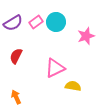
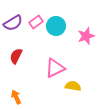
cyan circle: moved 4 px down
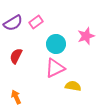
cyan circle: moved 18 px down
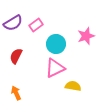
pink rectangle: moved 3 px down
orange arrow: moved 4 px up
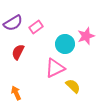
pink rectangle: moved 2 px down
cyan circle: moved 9 px right
red semicircle: moved 2 px right, 4 px up
yellow semicircle: rotated 35 degrees clockwise
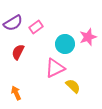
pink star: moved 2 px right, 1 px down
